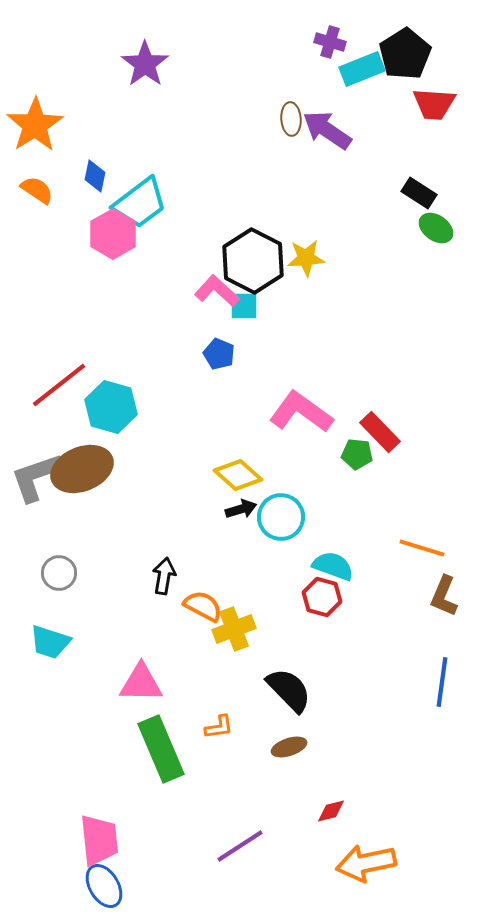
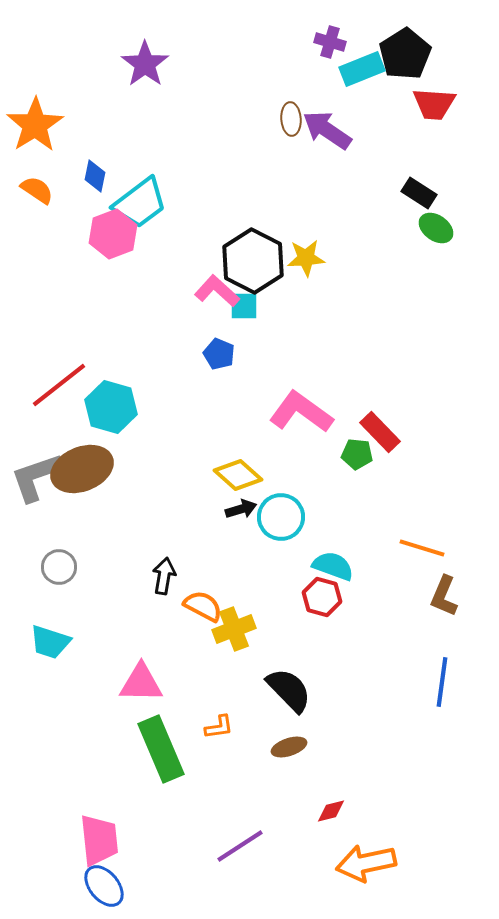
pink hexagon at (113, 234): rotated 9 degrees clockwise
gray circle at (59, 573): moved 6 px up
blue ellipse at (104, 886): rotated 9 degrees counterclockwise
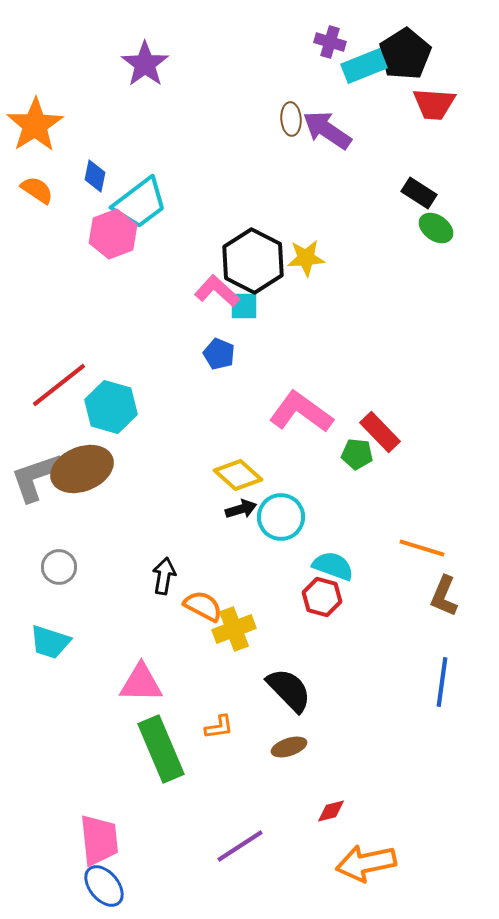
cyan rectangle at (362, 69): moved 2 px right, 3 px up
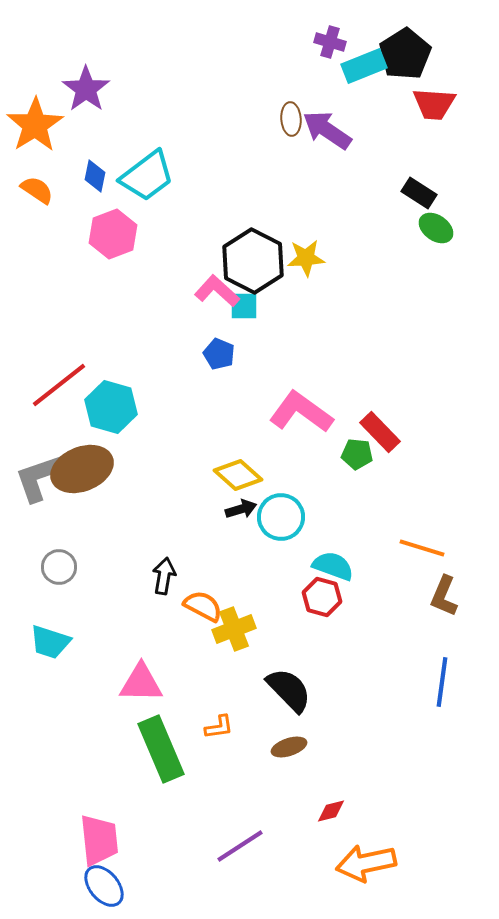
purple star at (145, 64): moved 59 px left, 25 px down
cyan trapezoid at (140, 203): moved 7 px right, 27 px up
gray L-shape at (36, 477): moved 4 px right
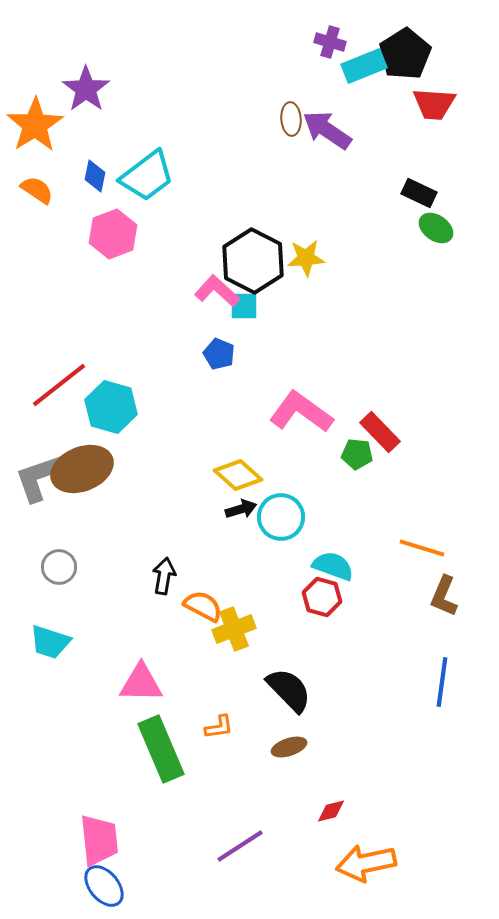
black rectangle at (419, 193): rotated 8 degrees counterclockwise
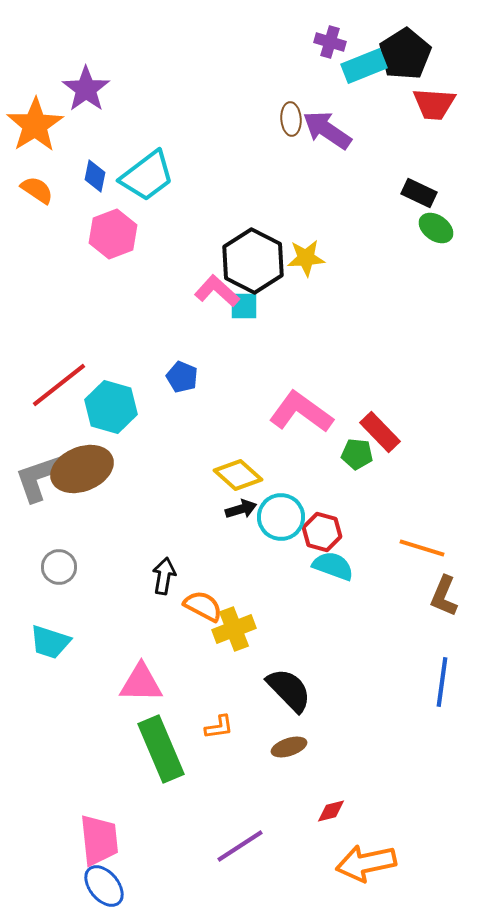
blue pentagon at (219, 354): moved 37 px left, 23 px down
red hexagon at (322, 597): moved 65 px up
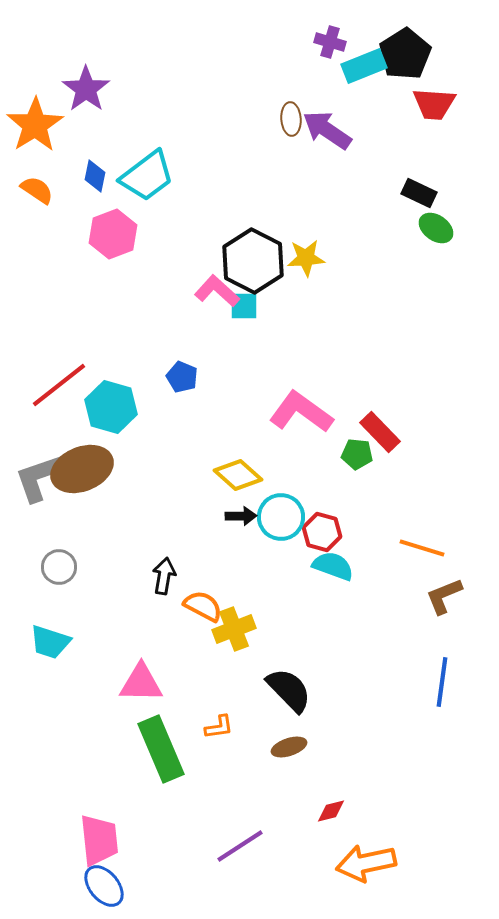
black arrow at (241, 509): moved 7 px down; rotated 16 degrees clockwise
brown L-shape at (444, 596): rotated 45 degrees clockwise
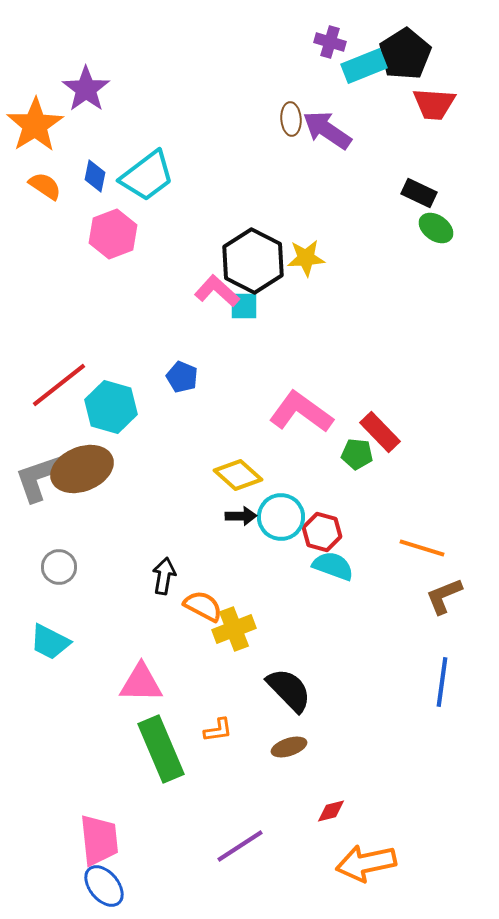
orange semicircle at (37, 190): moved 8 px right, 4 px up
cyan trapezoid at (50, 642): rotated 9 degrees clockwise
orange L-shape at (219, 727): moved 1 px left, 3 px down
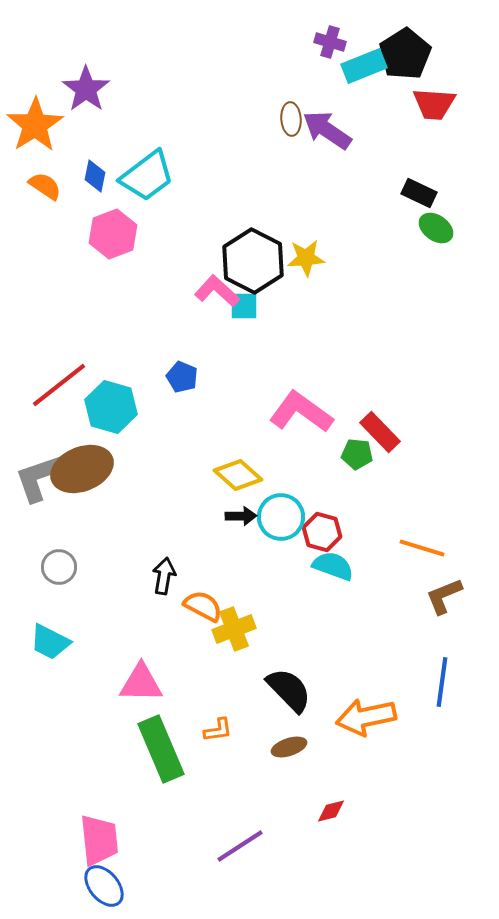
orange arrow at (366, 863): moved 146 px up
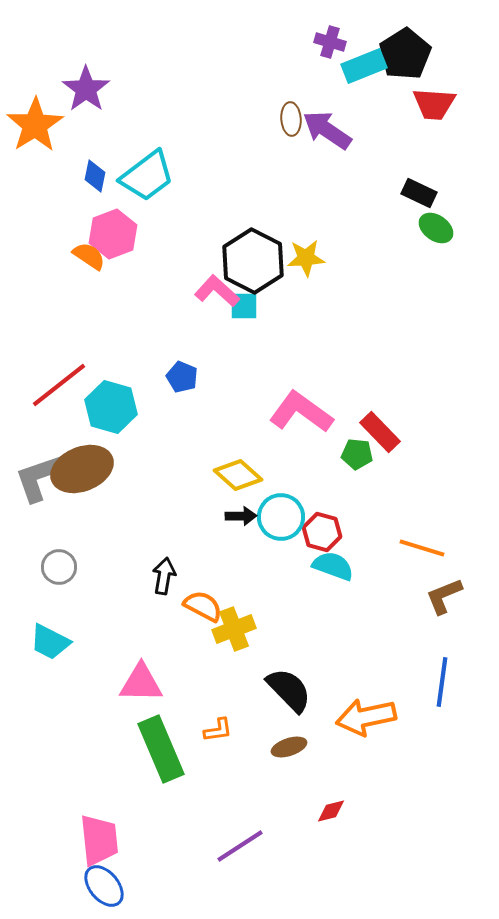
orange semicircle at (45, 186): moved 44 px right, 70 px down
